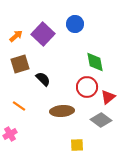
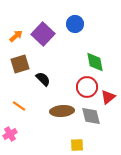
gray diamond: moved 10 px left, 4 px up; rotated 40 degrees clockwise
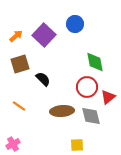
purple square: moved 1 px right, 1 px down
pink cross: moved 3 px right, 10 px down
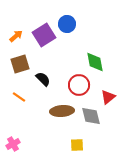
blue circle: moved 8 px left
purple square: rotated 15 degrees clockwise
red circle: moved 8 px left, 2 px up
orange line: moved 9 px up
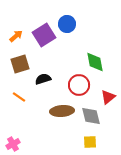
black semicircle: rotated 63 degrees counterclockwise
yellow square: moved 13 px right, 3 px up
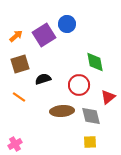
pink cross: moved 2 px right
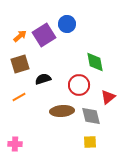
orange arrow: moved 4 px right
orange line: rotated 64 degrees counterclockwise
pink cross: rotated 32 degrees clockwise
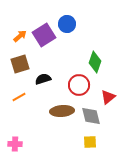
green diamond: rotated 30 degrees clockwise
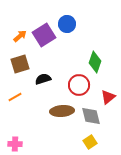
orange line: moved 4 px left
yellow square: rotated 32 degrees counterclockwise
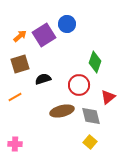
brown ellipse: rotated 10 degrees counterclockwise
yellow square: rotated 16 degrees counterclockwise
